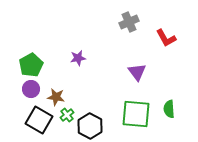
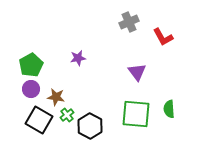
red L-shape: moved 3 px left, 1 px up
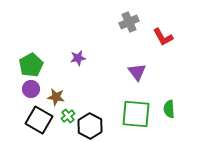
green cross: moved 1 px right, 1 px down
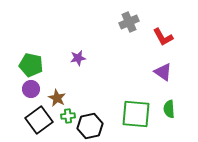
green pentagon: rotated 30 degrees counterclockwise
purple triangle: moved 26 px right; rotated 18 degrees counterclockwise
brown star: moved 1 px right, 1 px down; rotated 18 degrees clockwise
green cross: rotated 32 degrees clockwise
black square: rotated 24 degrees clockwise
black hexagon: rotated 20 degrees clockwise
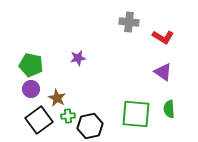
gray cross: rotated 30 degrees clockwise
red L-shape: rotated 30 degrees counterclockwise
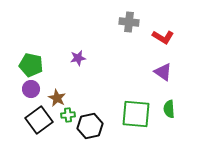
green cross: moved 1 px up
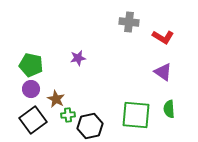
brown star: moved 1 px left, 1 px down
green square: moved 1 px down
black square: moved 6 px left
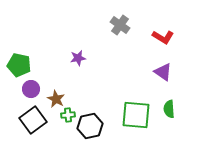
gray cross: moved 9 px left, 3 px down; rotated 30 degrees clockwise
green pentagon: moved 12 px left
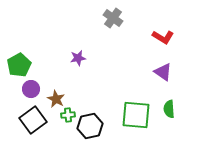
gray cross: moved 7 px left, 7 px up
green pentagon: rotated 30 degrees clockwise
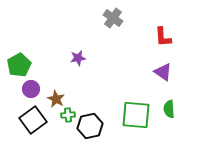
red L-shape: rotated 55 degrees clockwise
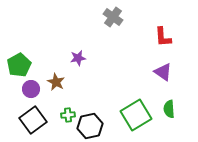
gray cross: moved 1 px up
brown star: moved 17 px up
green square: rotated 36 degrees counterclockwise
